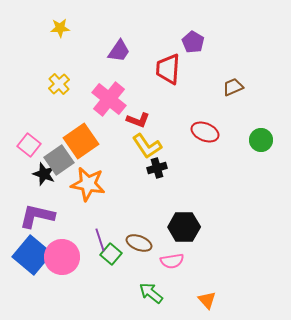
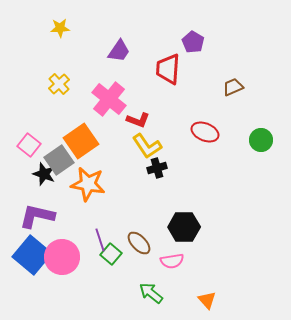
brown ellipse: rotated 25 degrees clockwise
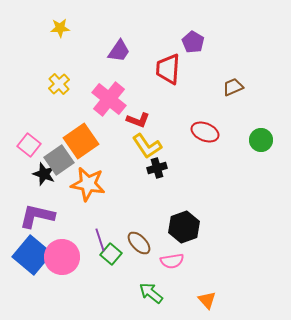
black hexagon: rotated 20 degrees counterclockwise
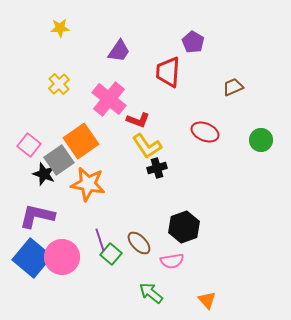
red trapezoid: moved 3 px down
blue square: moved 3 px down
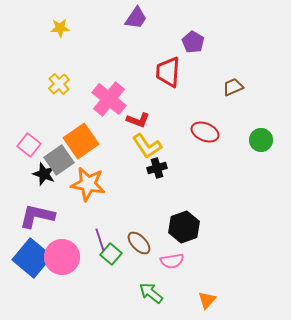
purple trapezoid: moved 17 px right, 33 px up
orange triangle: rotated 24 degrees clockwise
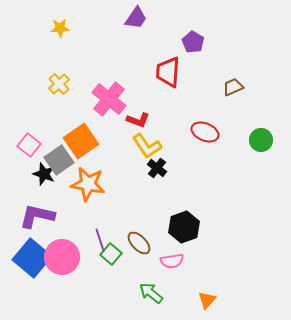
black cross: rotated 36 degrees counterclockwise
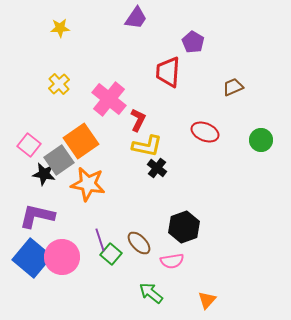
red L-shape: rotated 85 degrees counterclockwise
yellow L-shape: rotated 44 degrees counterclockwise
black star: rotated 10 degrees counterclockwise
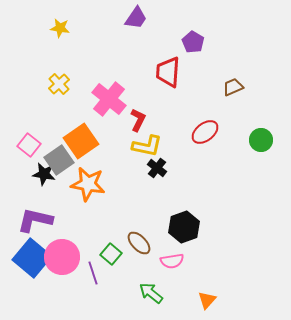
yellow star: rotated 12 degrees clockwise
red ellipse: rotated 60 degrees counterclockwise
purple L-shape: moved 2 px left, 4 px down
purple line: moved 7 px left, 33 px down
